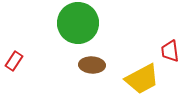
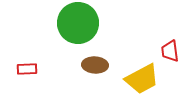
red rectangle: moved 13 px right, 8 px down; rotated 54 degrees clockwise
brown ellipse: moved 3 px right
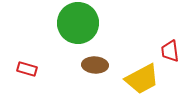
red rectangle: rotated 18 degrees clockwise
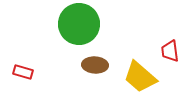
green circle: moved 1 px right, 1 px down
red rectangle: moved 4 px left, 3 px down
yellow trapezoid: moved 2 px left, 2 px up; rotated 69 degrees clockwise
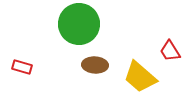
red trapezoid: rotated 25 degrees counterclockwise
red rectangle: moved 1 px left, 5 px up
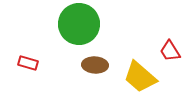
red rectangle: moved 6 px right, 4 px up
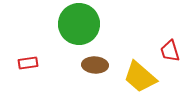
red trapezoid: rotated 15 degrees clockwise
red rectangle: rotated 24 degrees counterclockwise
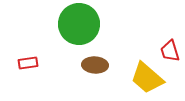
yellow trapezoid: moved 7 px right, 1 px down
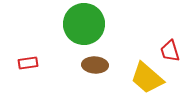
green circle: moved 5 px right
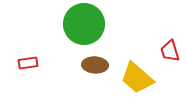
yellow trapezoid: moved 10 px left
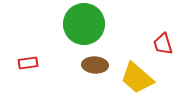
red trapezoid: moved 7 px left, 7 px up
